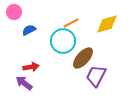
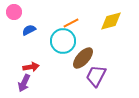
yellow diamond: moved 4 px right, 3 px up
purple arrow: rotated 102 degrees counterclockwise
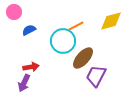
orange line: moved 5 px right, 3 px down
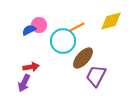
pink circle: moved 25 px right, 13 px down
orange line: moved 1 px right, 1 px down
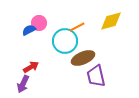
pink circle: moved 2 px up
cyan circle: moved 2 px right
brown ellipse: rotated 25 degrees clockwise
red arrow: rotated 21 degrees counterclockwise
purple trapezoid: rotated 40 degrees counterclockwise
purple arrow: moved 1 px left, 1 px down
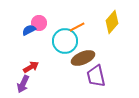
yellow diamond: moved 1 px right, 1 px down; rotated 35 degrees counterclockwise
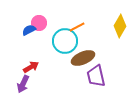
yellow diamond: moved 8 px right, 4 px down; rotated 10 degrees counterclockwise
